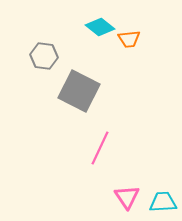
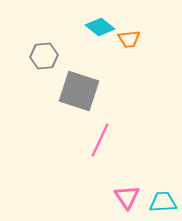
gray hexagon: rotated 12 degrees counterclockwise
gray square: rotated 9 degrees counterclockwise
pink line: moved 8 px up
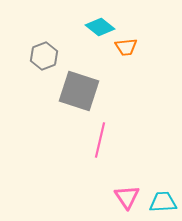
orange trapezoid: moved 3 px left, 8 px down
gray hexagon: rotated 16 degrees counterclockwise
pink line: rotated 12 degrees counterclockwise
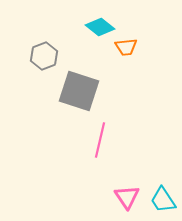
cyan trapezoid: moved 2 px up; rotated 120 degrees counterclockwise
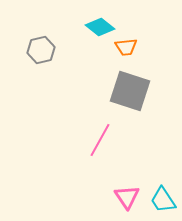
gray hexagon: moved 3 px left, 6 px up; rotated 8 degrees clockwise
gray square: moved 51 px right
pink line: rotated 16 degrees clockwise
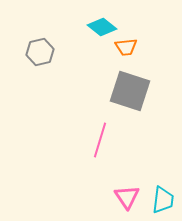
cyan diamond: moved 2 px right
gray hexagon: moved 1 px left, 2 px down
pink line: rotated 12 degrees counterclockwise
cyan trapezoid: rotated 140 degrees counterclockwise
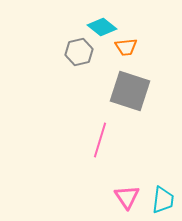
gray hexagon: moved 39 px right
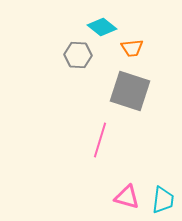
orange trapezoid: moved 6 px right, 1 px down
gray hexagon: moved 1 px left, 3 px down; rotated 16 degrees clockwise
pink triangle: rotated 40 degrees counterclockwise
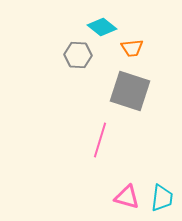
cyan trapezoid: moved 1 px left, 2 px up
